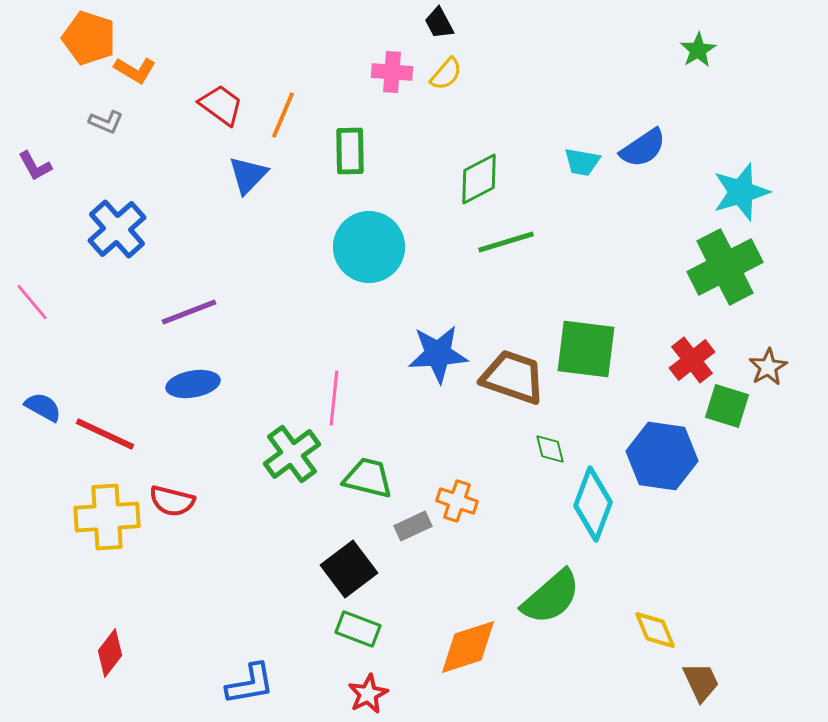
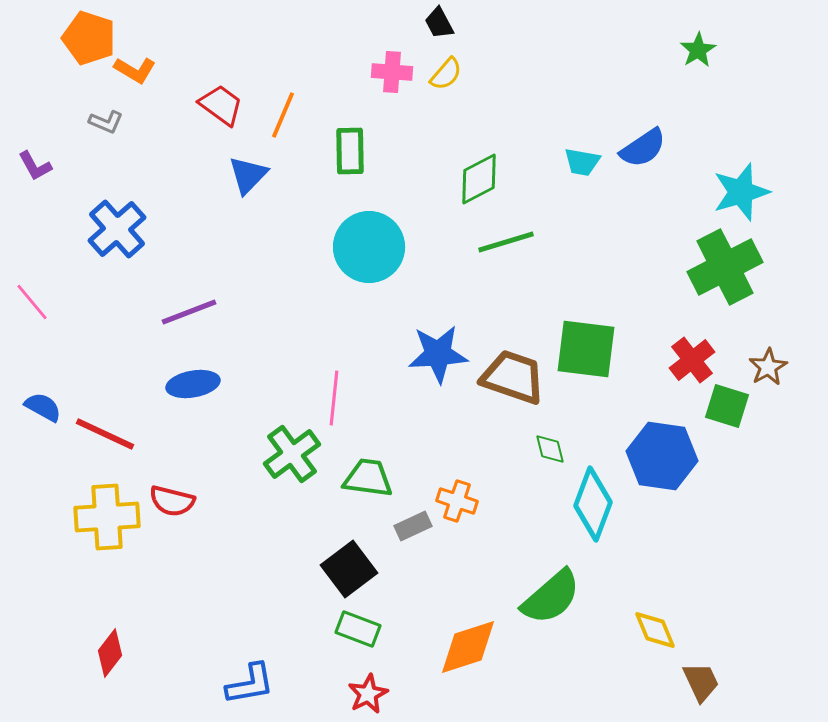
green trapezoid at (368, 478): rotated 6 degrees counterclockwise
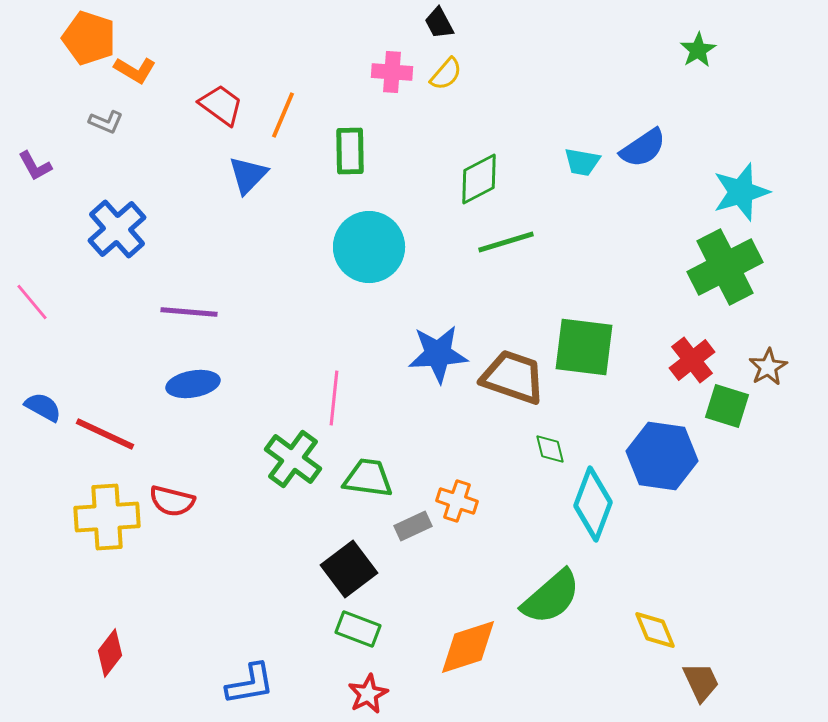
purple line at (189, 312): rotated 26 degrees clockwise
green square at (586, 349): moved 2 px left, 2 px up
green cross at (292, 454): moved 1 px right, 5 px down; rotated 18 degrees counterclockwise
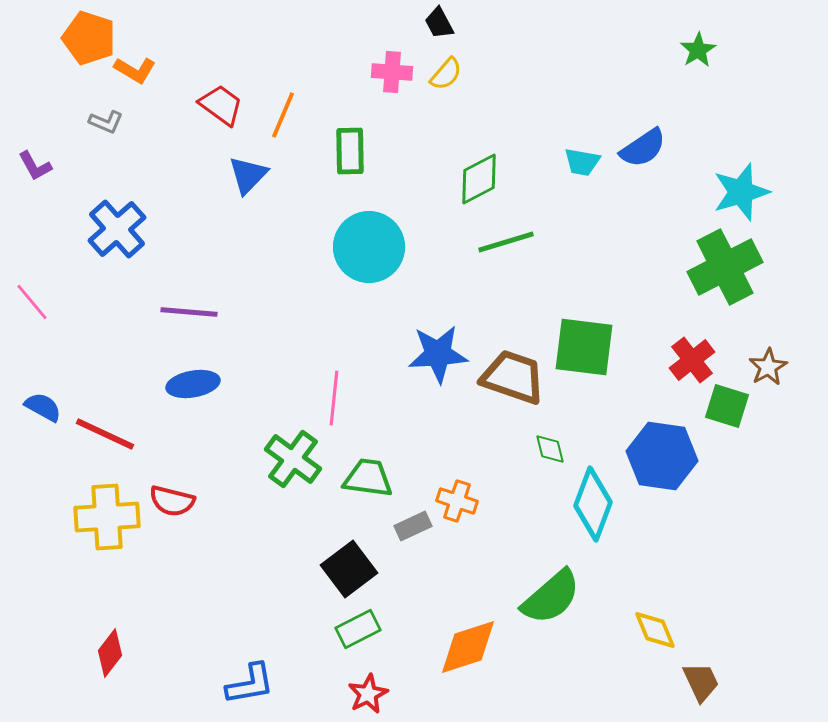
green rectangle at (358, 629): rotated 48 degrees counterclockwise
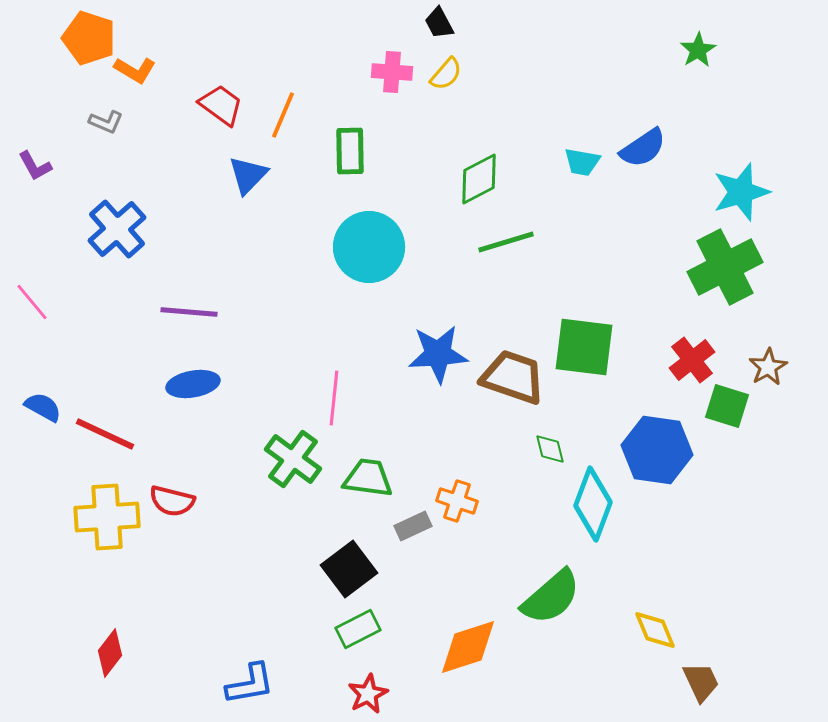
blue hexagon at (662, 456): moved 5 px left, 6 px up
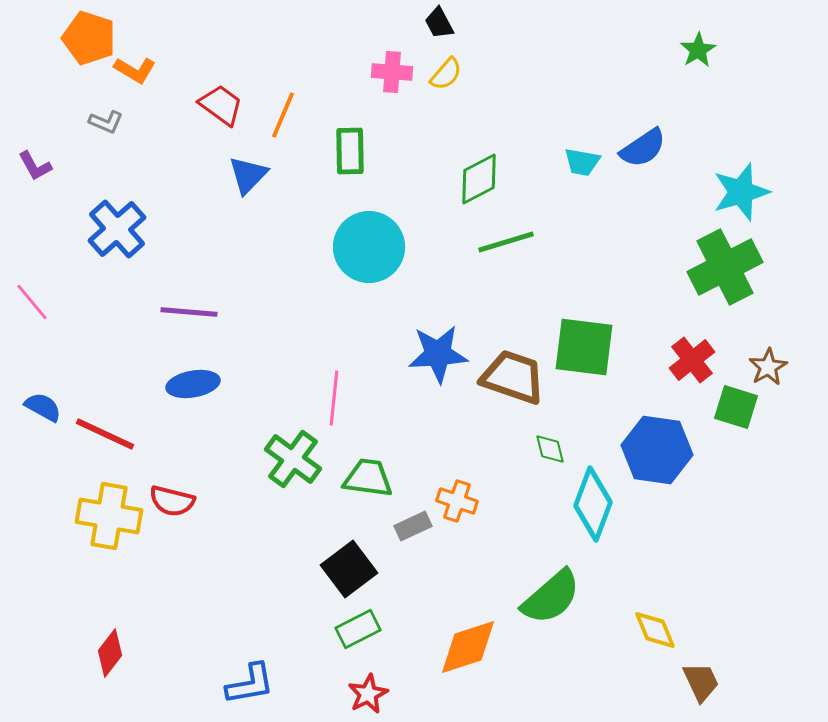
green square at (727, 406): moved 9 px right, 1 px down
yellow cross at (107, 517): moved 2 px right, 1 px up; rotated 14 degrees clockwise
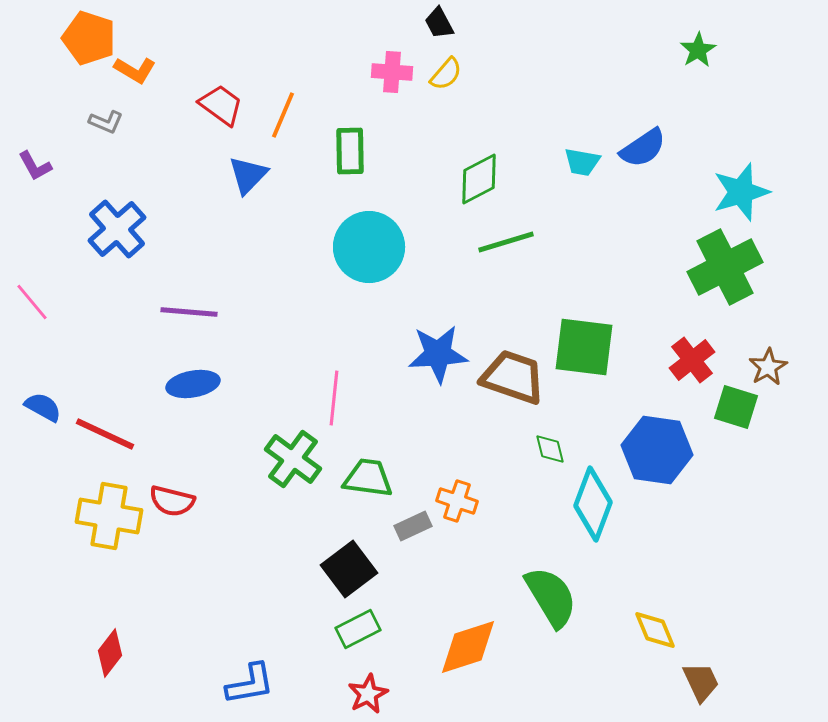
green semicircle at (551, 597): rotated 80 degrees counterclockwise
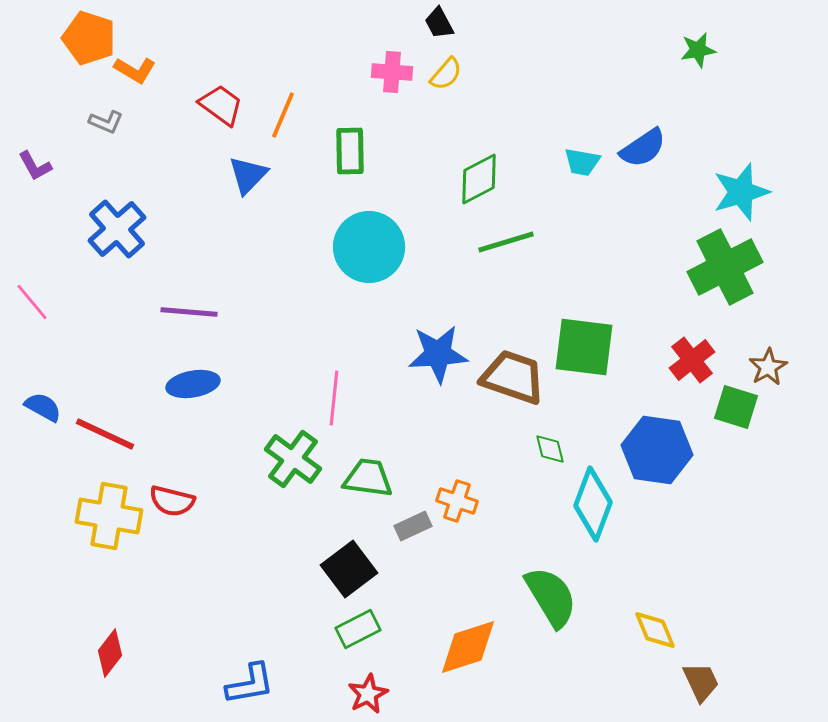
green star at (698, 50): rotated 21 degrees clockwise
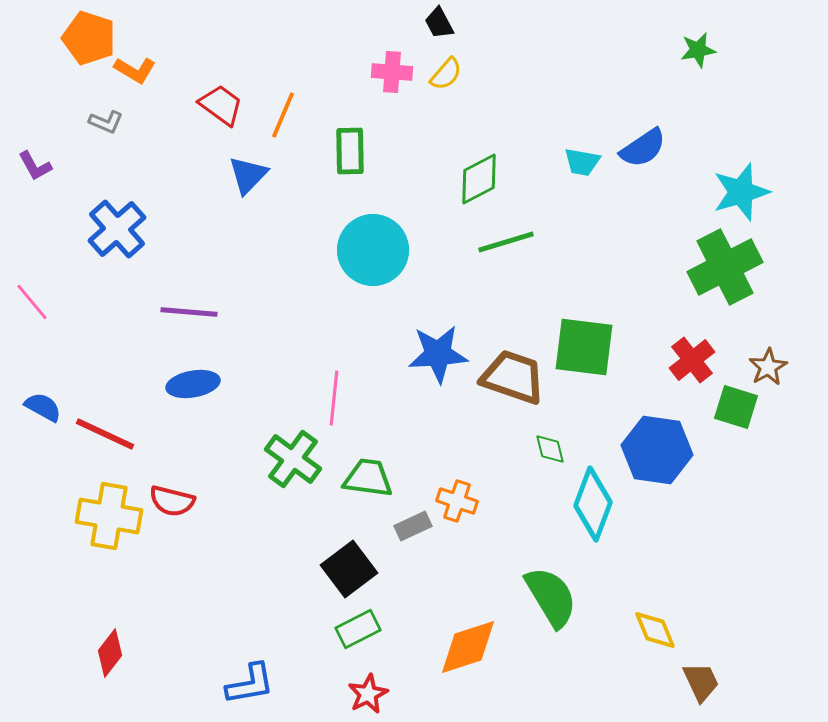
cyan circle at (369, 247): moved 4 px right, 3 px down
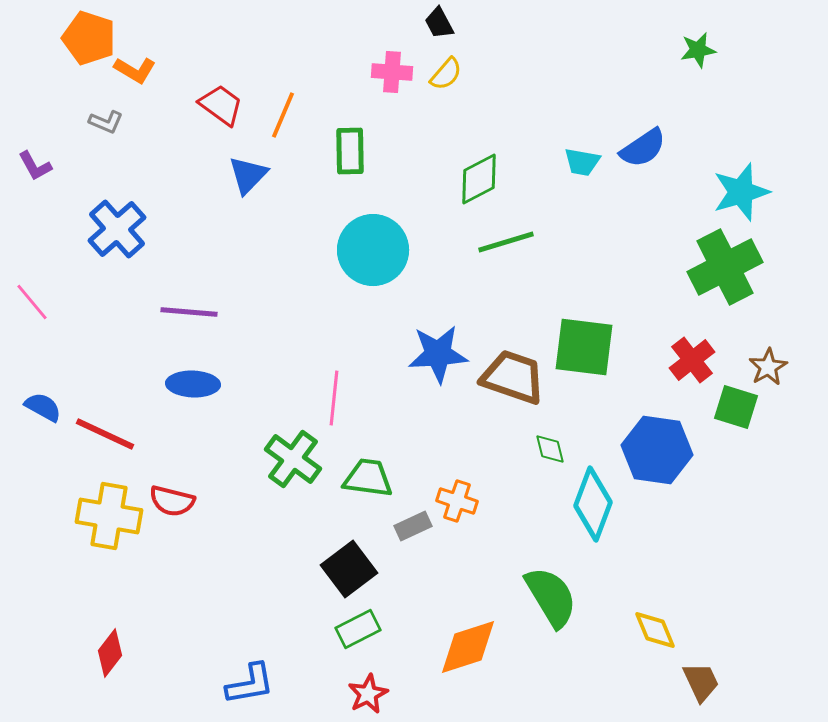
blue ellipse at (193, 384): rotated 12 degrees clockwise
